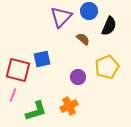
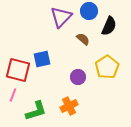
yellow pentagon: rotated 10 degrees counterclockwise
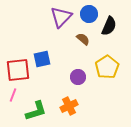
blue circle: moved 3 px down
red square: rotated 20 degrees counterclockwise
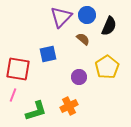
blue circle: moved 2 px left, 1 px down
blue square: moved 6 px right, 5 px up
red square: moved 1 px up; rotated 15 degrees clockwise
purple circle: moved 1 px right
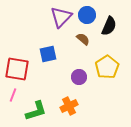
red square: moved 1 px left
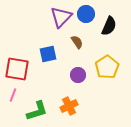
blue circle: moved 1 px left, 1 px up
brown semicircle: moved 6 px left, 3 px down; rotated 16 degrees clockwise
purple circle: moved 1 px left, 2 px up
green L-shape: moved 1 px right
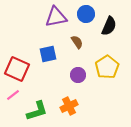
purple triangle: moved 5 px left; rotated 35 degrees clockwise
red square: rotated 15 degrees clockwise
pink line: rotated 32 degrees clockwise
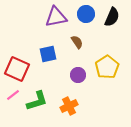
black semicircle: moved 3 px right, 9 px up
green L-shape: moved 10 px up
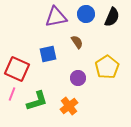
purple circle: moved 3 px down
pink line: moved 1 px left, 1 px up; rotated 32 degrees counterclockwise
orange cross: rotated 12 degrees counterclockwise
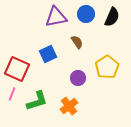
blue square: rotated 12 degrees counterclockwise
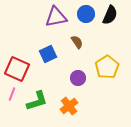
black semicircle: moved 2 px left, 2 px up
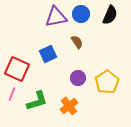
blue circle: moved 5 px left
yellow pentagon: moved 15 px down
